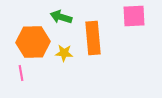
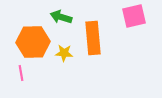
pink square: rotated 10 degrees counterclockwise
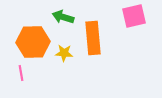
green arrow: moved 2 px right
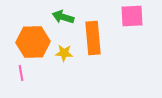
pink square: moved 2 px left; rotated 10 degrees clockwise
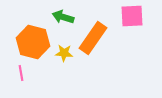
orange rectangle: rotated 40 degrees clockwise
orange hexagon: rotated 16 degrees clockwise
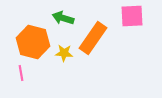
green arrow: moved 1 px down
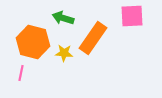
pink line: rotated 21 degrees clockwise
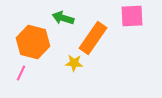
yellow star: moved 10 px right, 10 px down
pink line: rotated 14 degrees clockwise
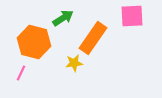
green arrow: rotated 130 degrees clockwise
orange hexagon: moved 1 px right
yellow star: rotated 12 degrees counterclockwise
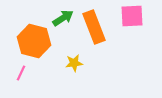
orange rectangle: moved 1 px right, 11 px up; rotated 56 degrees counterclockwise
orange hexagon: moved 1 px up
